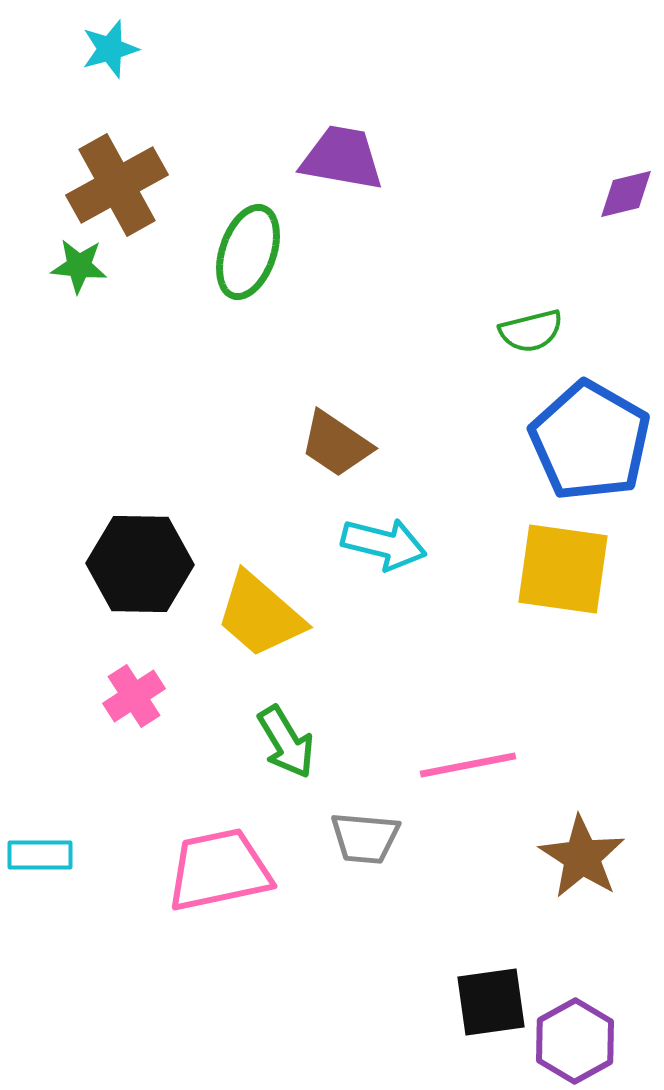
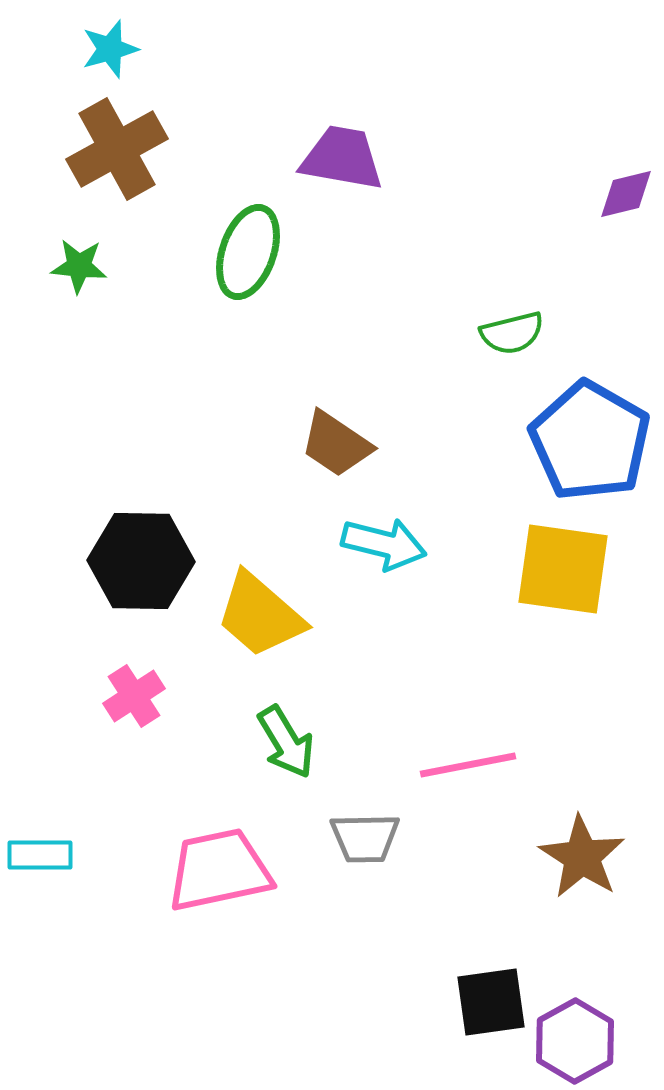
brown cross: moved 36 px up
green semicircle: moved 19 px left, 2 px down
black hexagon: moved 1 px right, 3 px up
gray trapezoid: rotated 6 degrees counterclockwise
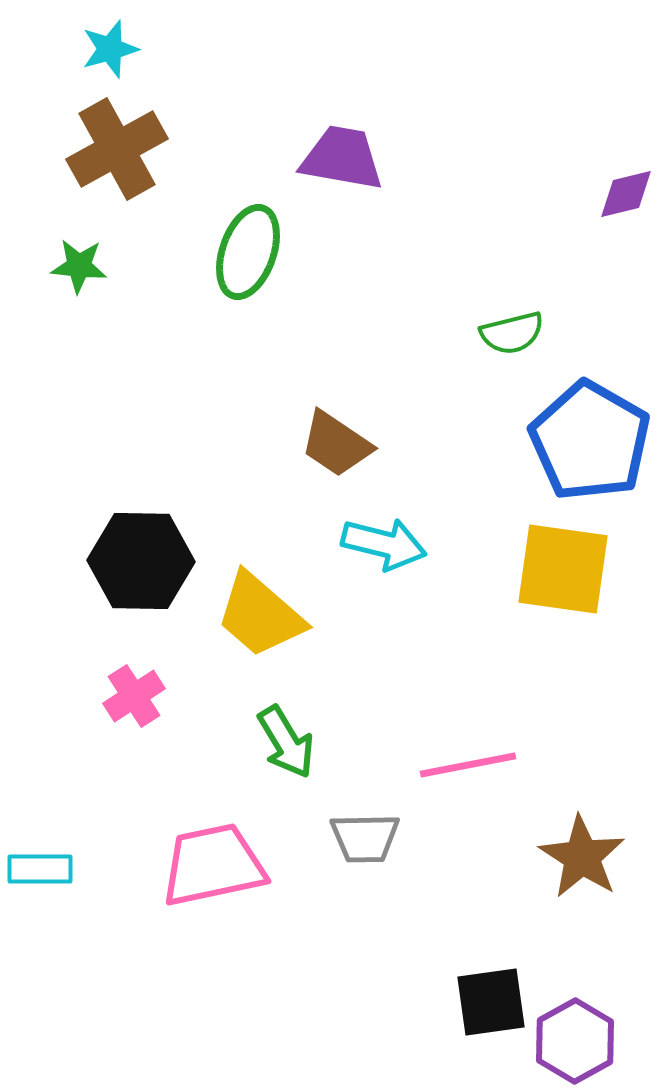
cyan rectangle: moved 14 px down
pink trapezoid: moved 6 px left, 5 px up
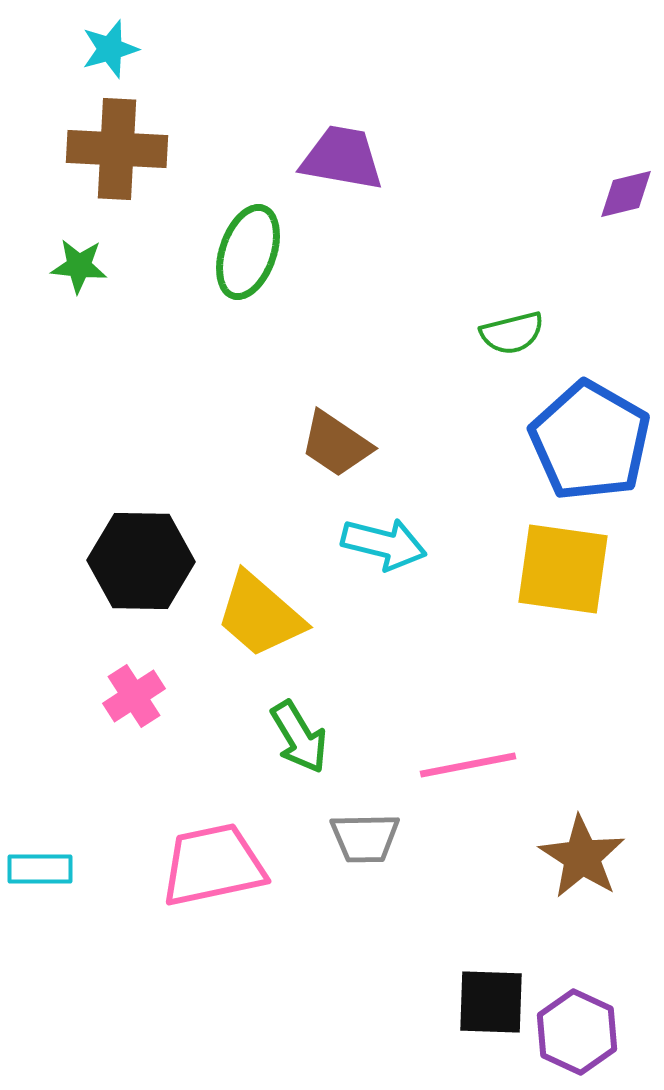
brown cross: rotated 32 degrees clockwise
green arrow: moved 13 px right, 5 px up
black square: rotated 10 degrees clockwise
purple hexagon: moved 2 px right, 9 px up; rotated 6 degrees counterclockwise
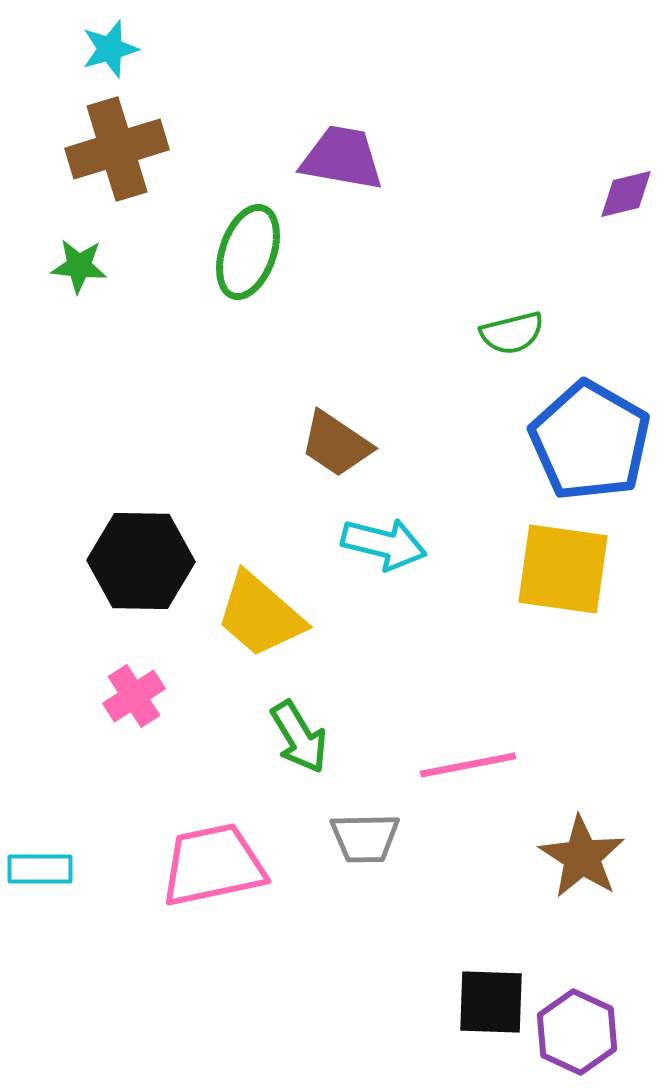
brown cross: rotated 20 degrees counterclockwise
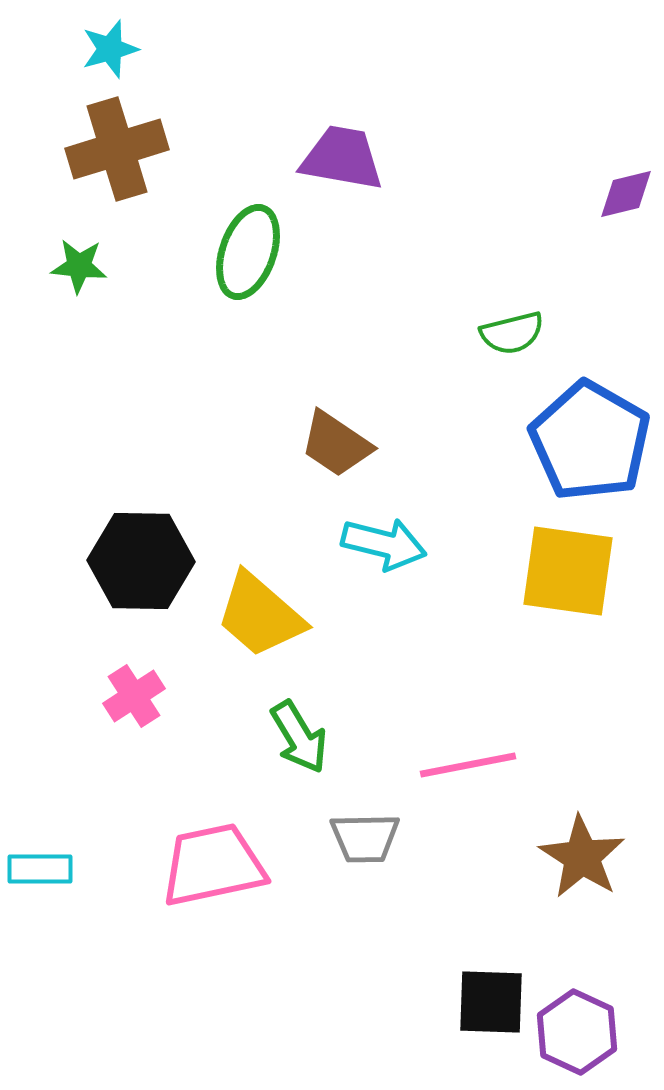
yellow square: moved 5 px right, 2 px down
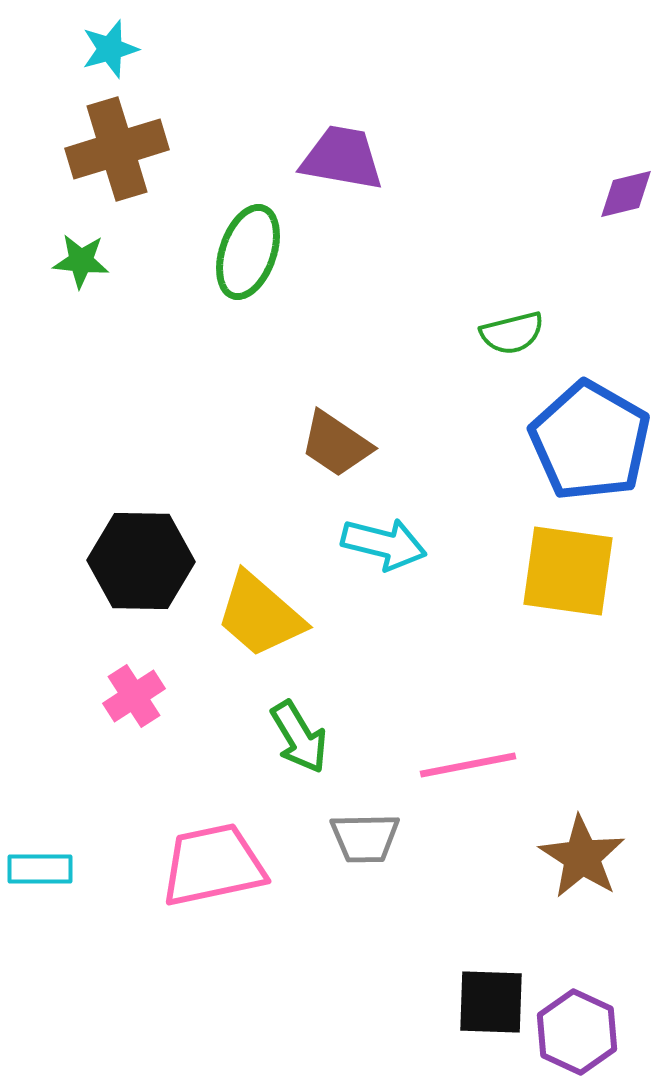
green star: moved 2 px right, 5 px up
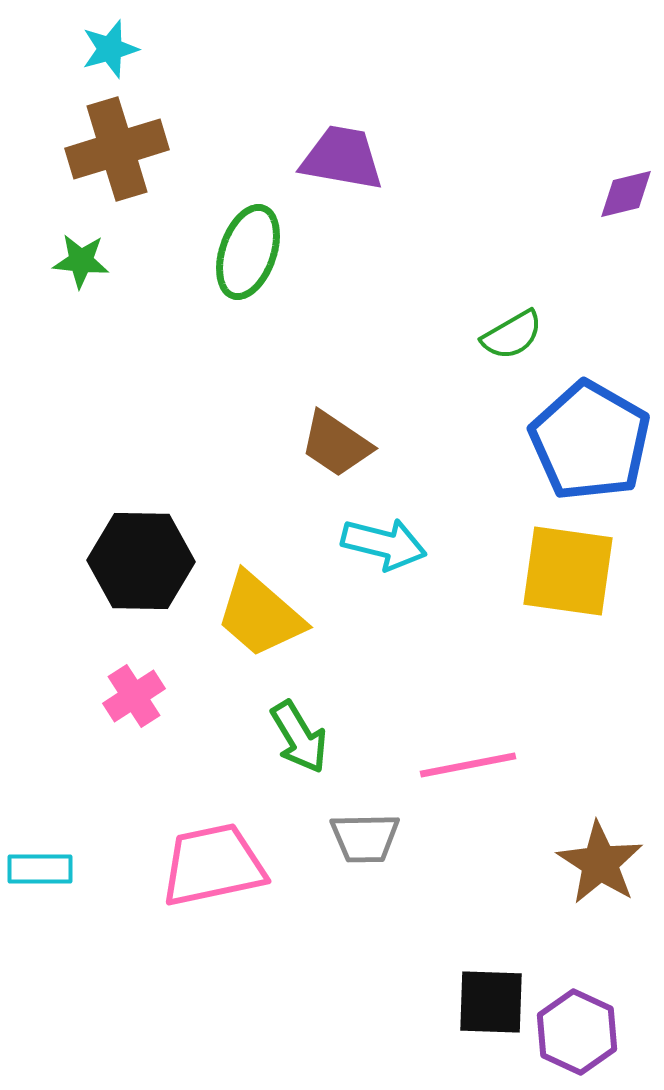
green semicircle: moved 2 px down; rotated 16 degrees counterclockwise
brown star: moved 18 px right, 6 px down
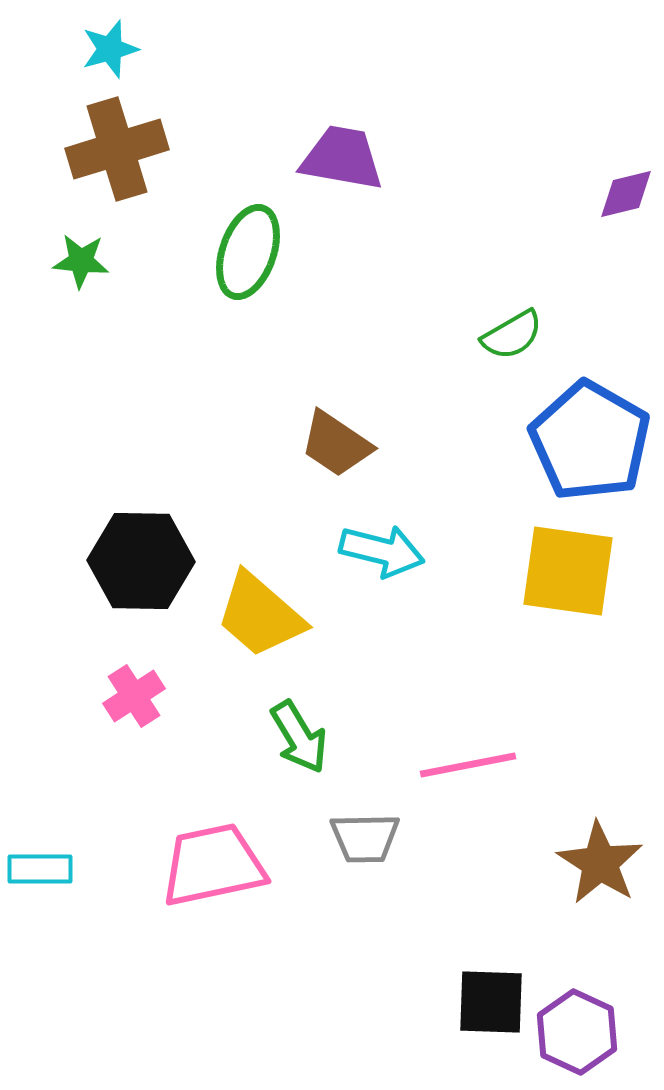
cyan arrow: moved 2 px left, 7 px down
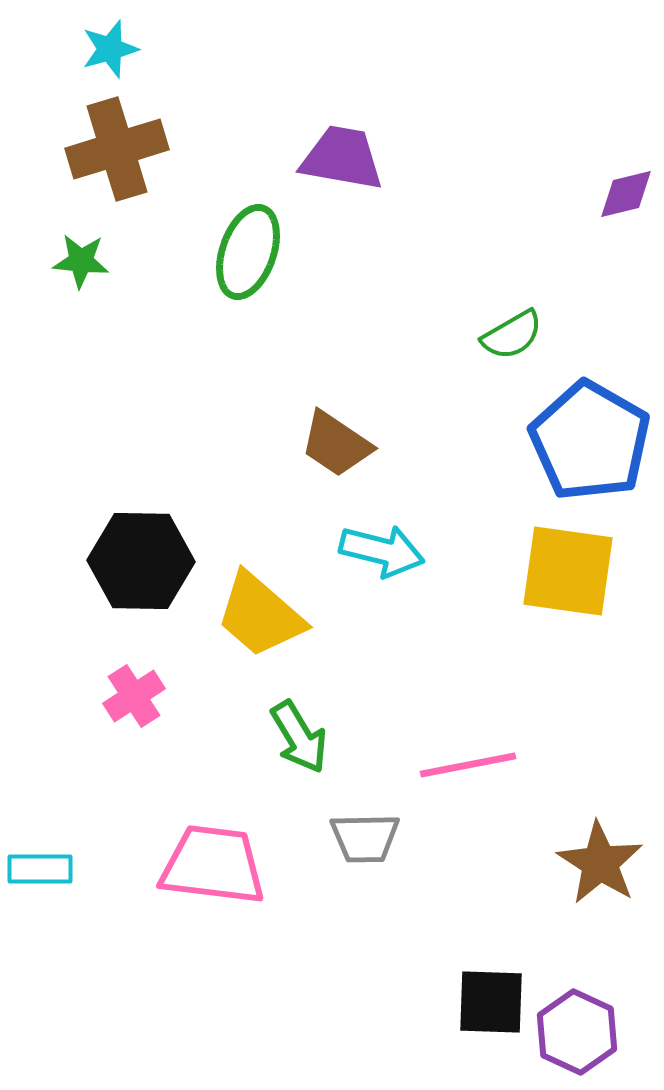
pink trapezoid: rotated 19 degrees clockwise
